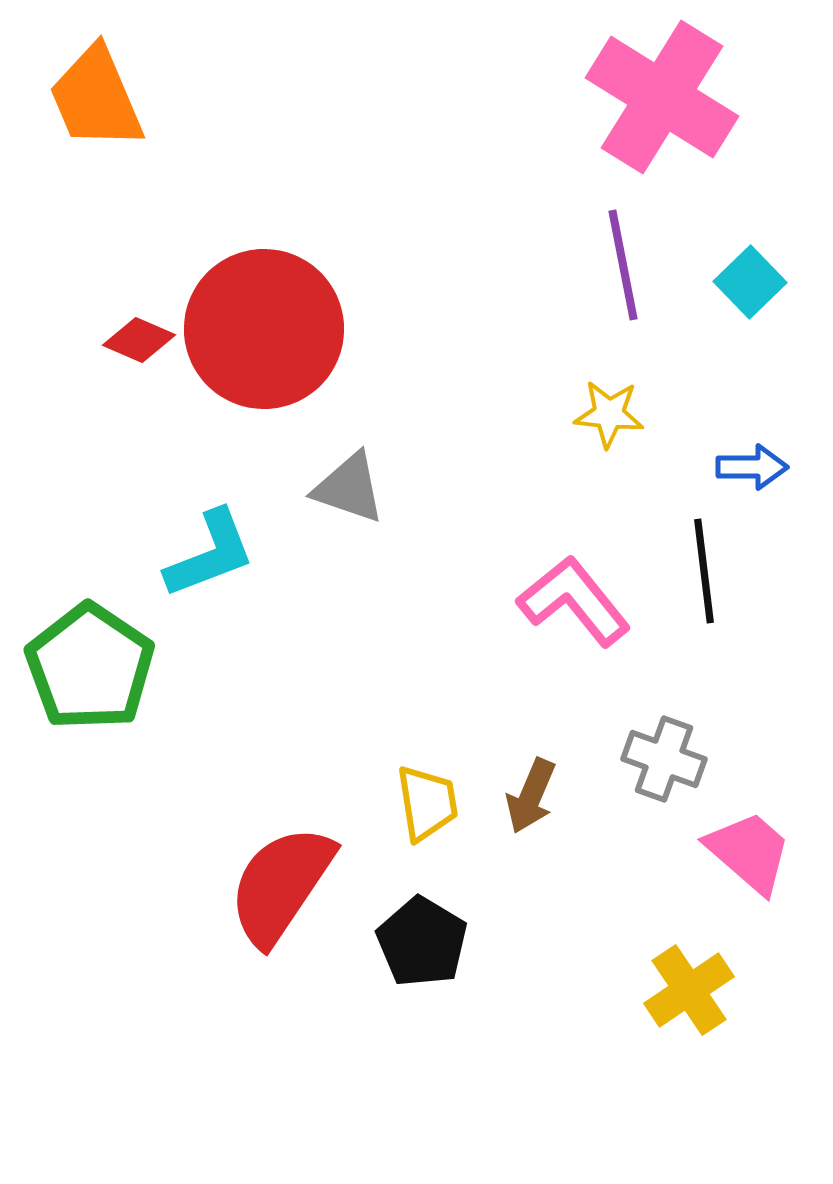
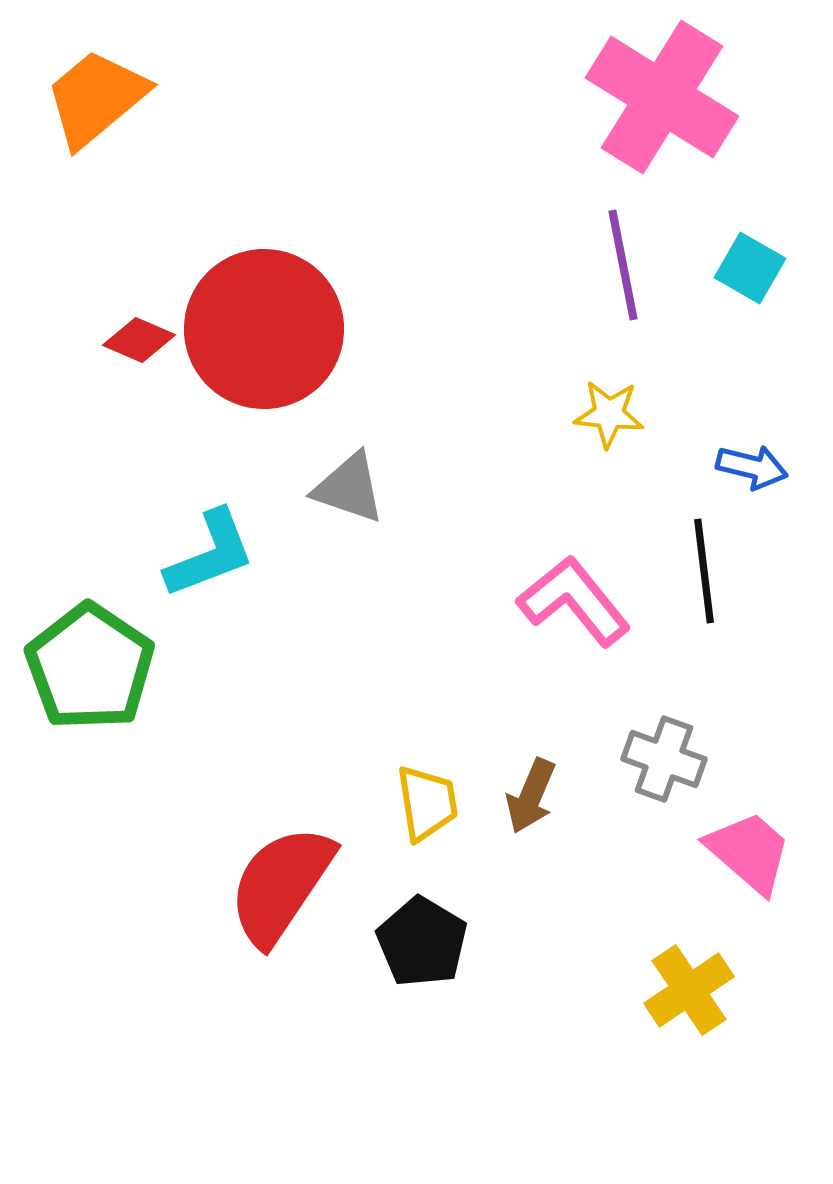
orange trapezoid: rotated 73 degrees clockwise
cyan square: moved 14 px up; rotated 16 degrees counterclockwise
blue arrow: rotated 14 degrees clockwise
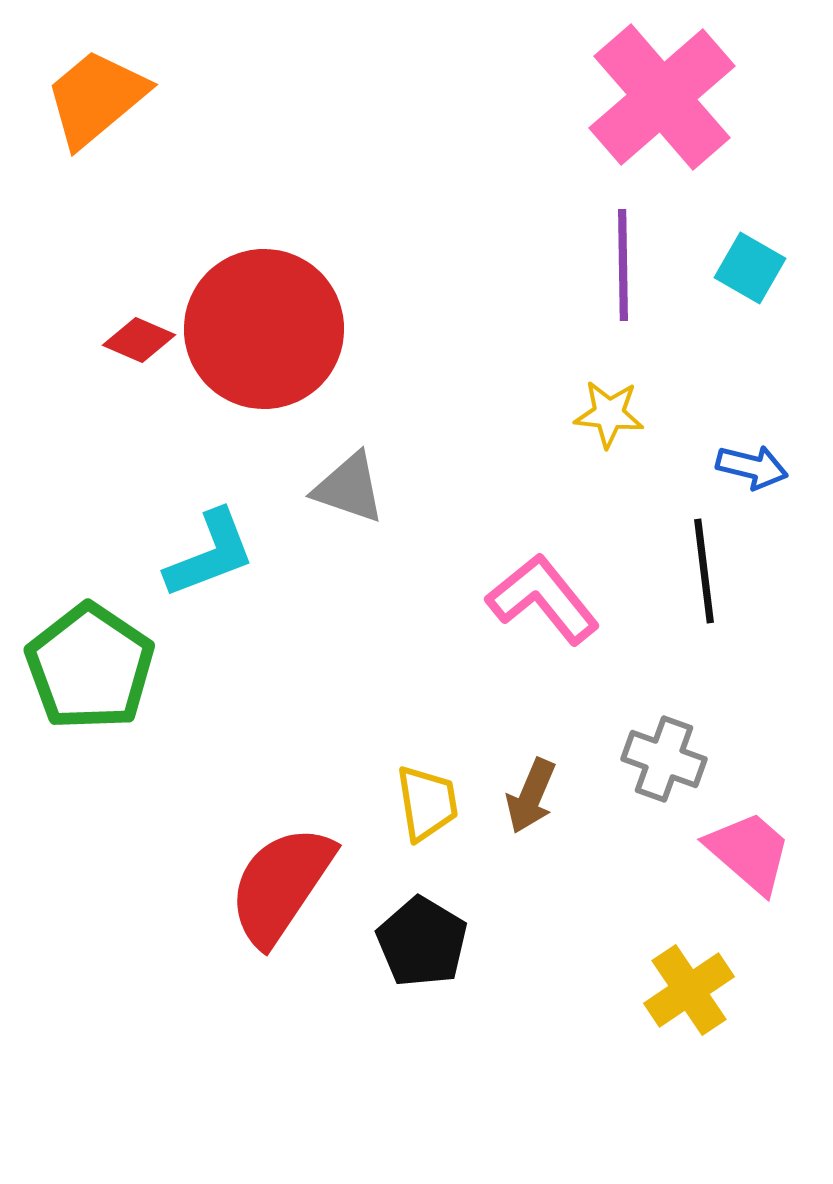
pink cross: rotated 17 degrees clockwise
purple line: rotated 10 degrees clockwise
pink L-shape: moved 31 px left, 2 px up
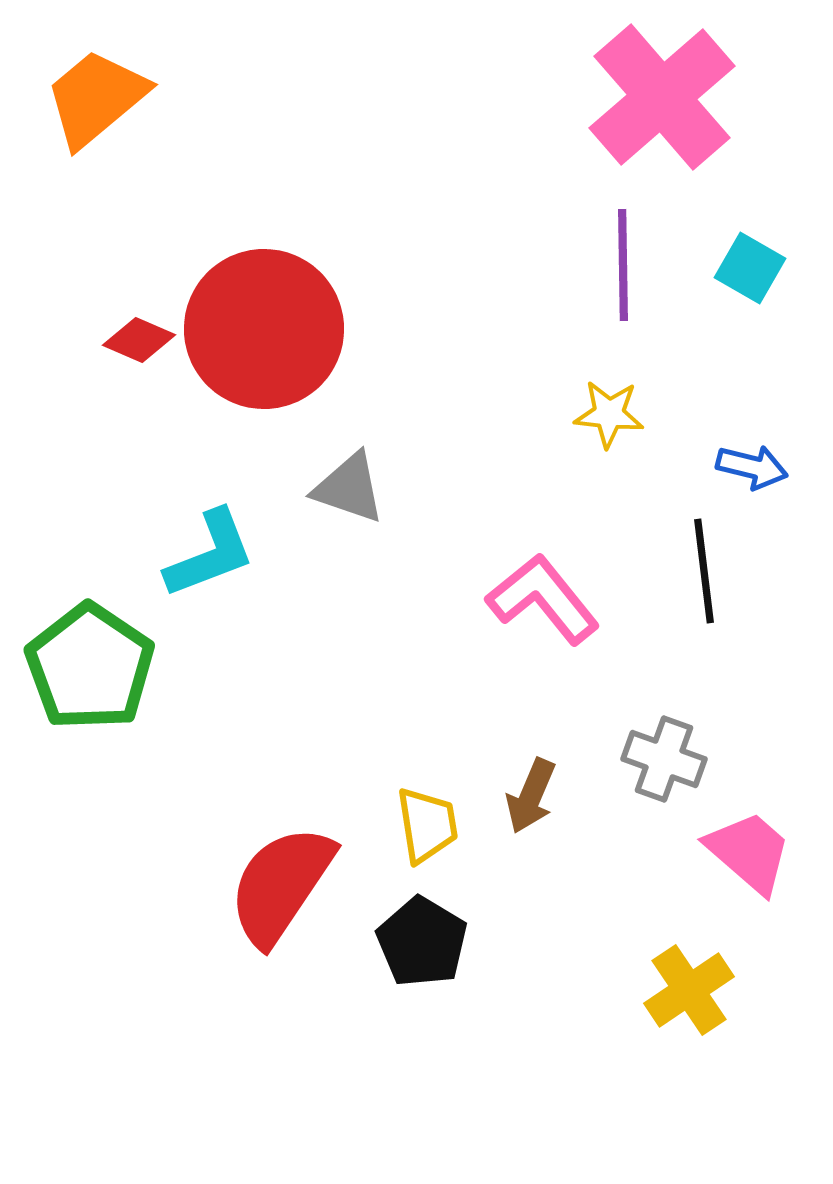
yellow trapezoid: moved 22 px down
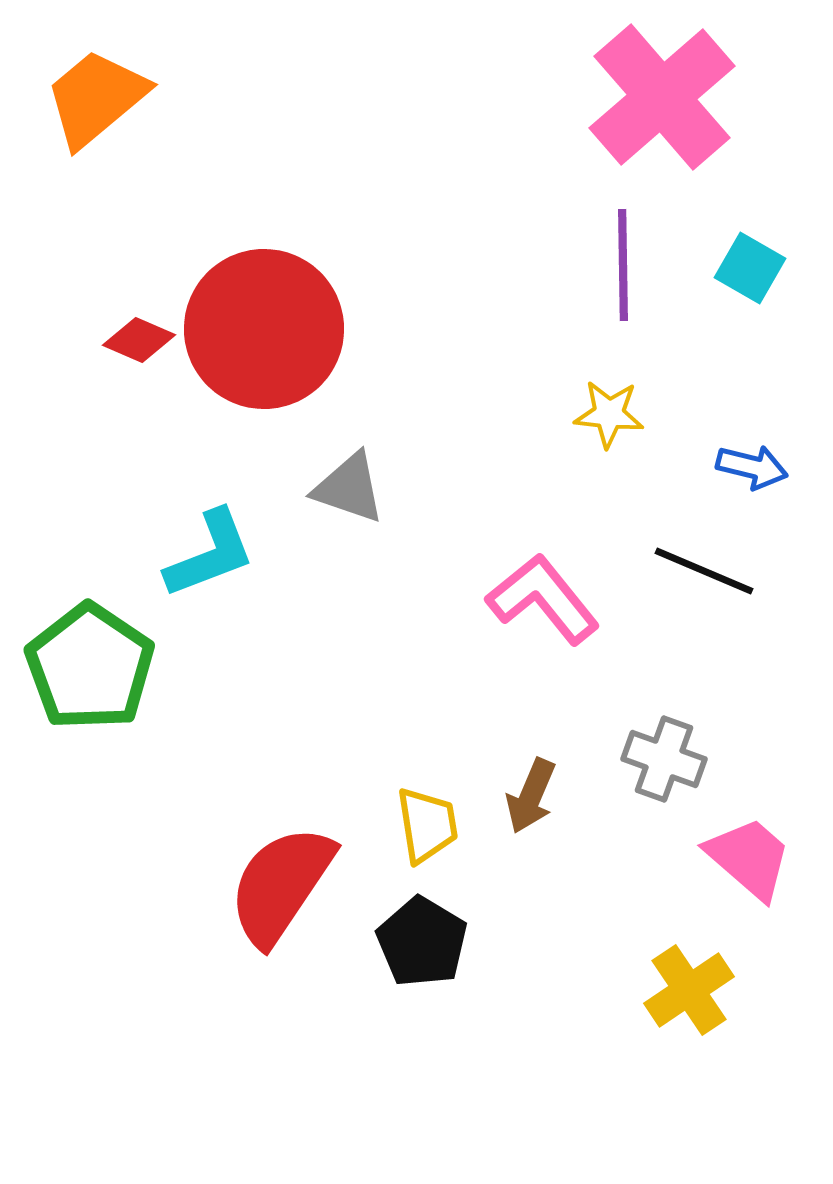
black line: rotated 60 degrees counterclockwise
pink trapezoid: moved 6 px down
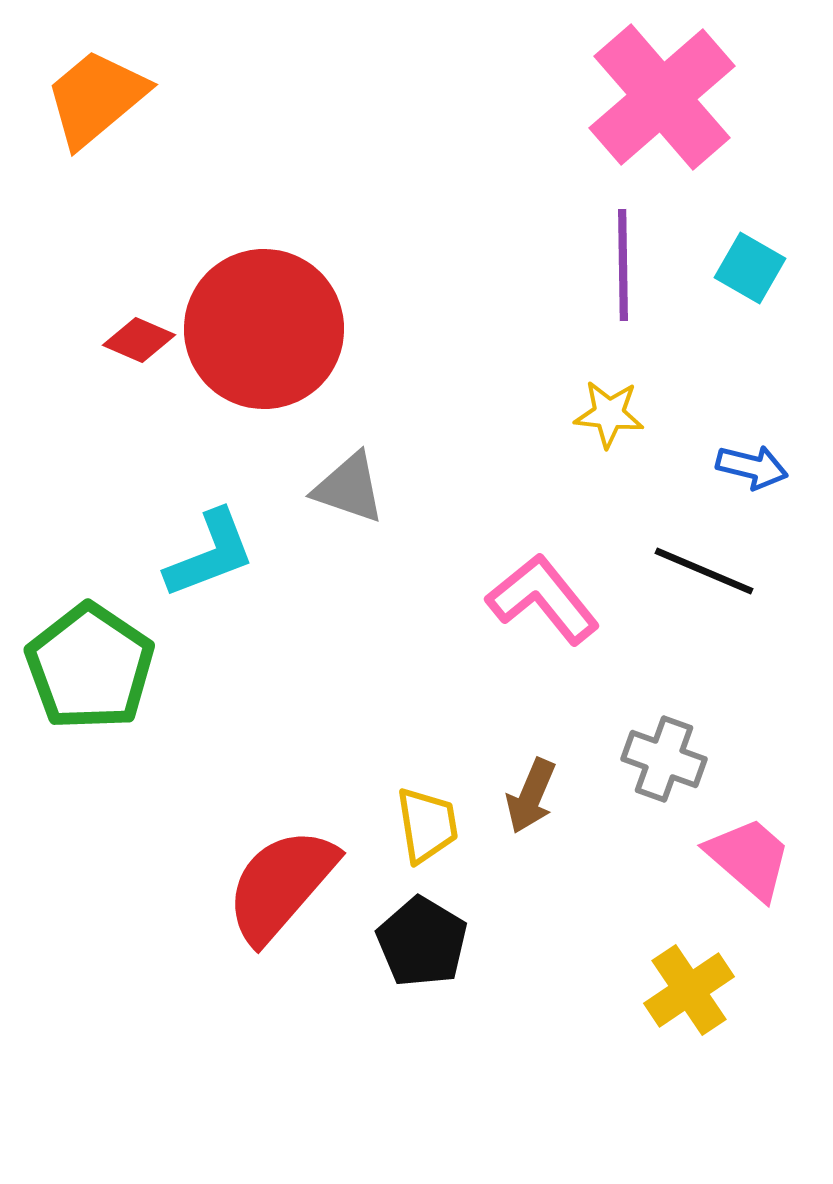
red semicircle: rotated 7 degrees clockwise
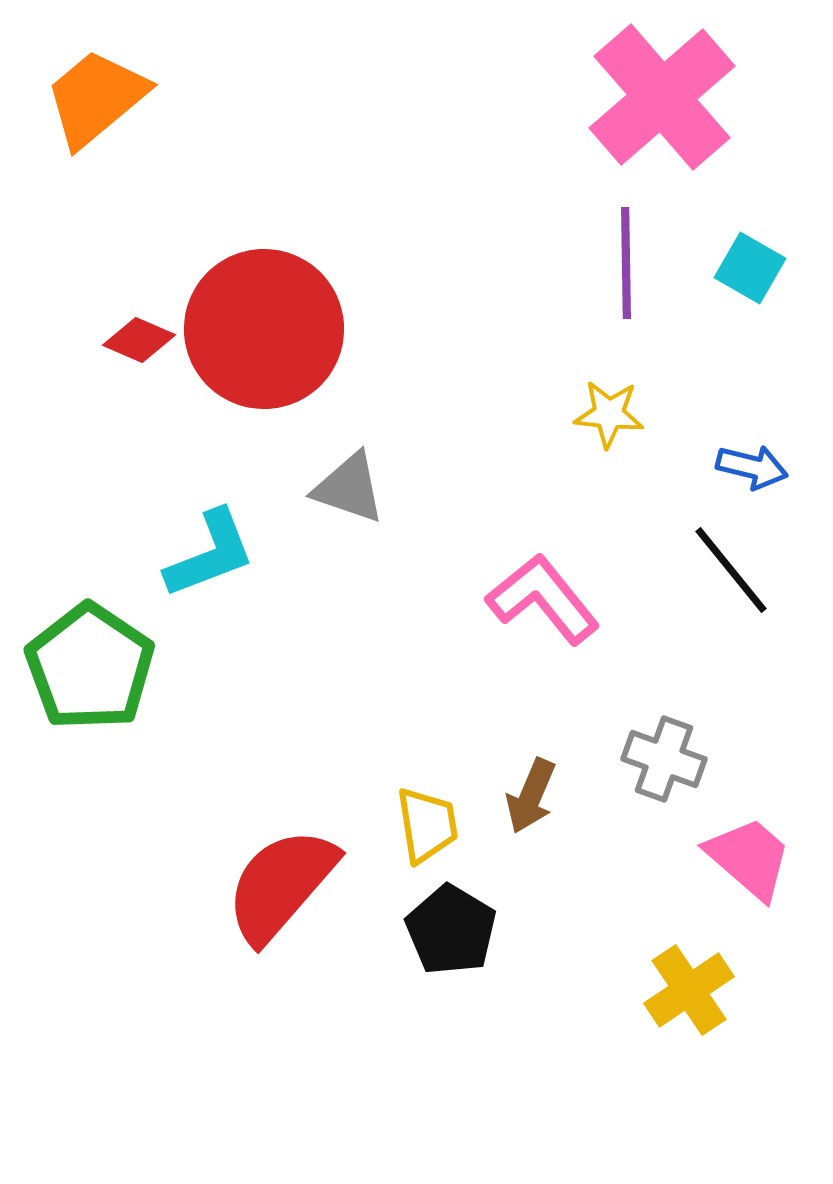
purple line: moved 3 px right, 2 px up
black line: moved 27 px right, 1 px up; rotated 28 degrees clockwise
black pentagon: moved 29 px right, 12 px up
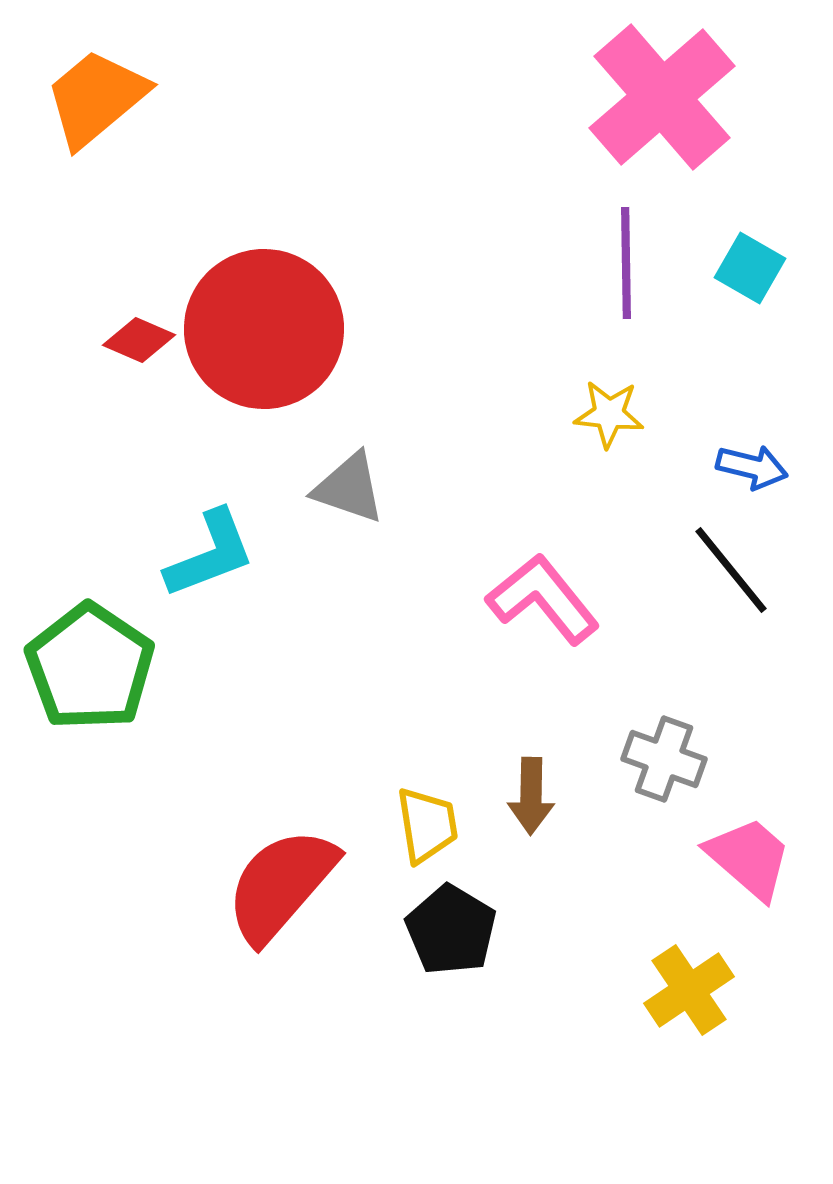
brown arrow: rotated 22 degrees counterclockwise
